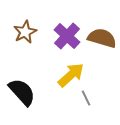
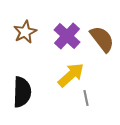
brown semicircle: moved 1 px down; rotated 36 degrees clockwise
black semicircle: rotated 44 degrees clockwise
gray line: rotated 14 degrees clockwise
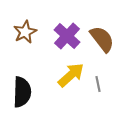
gray line: moved 12 px right, 14 px up
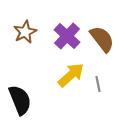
black semicircle: moved 2 px left, 8 px down; rotated 24 degrees counterclockwise
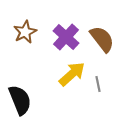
purple cross: moved 1 px left, 1 px down
yellow arrow: moved 1 px right, 1 px up
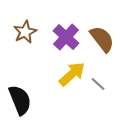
gray line: rotated 35 degrees counterclockwise
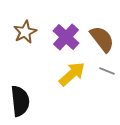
gray line: moved 9 px right, 13 px up; rotated 21 degrees counterclockwise
black semicircle: moved 1 px down; rotated 16 degrees clockwise
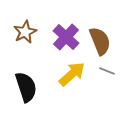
brown semicircle: moved 2 px left, 2 px down; rotated 16 degrees clockwise
black semicircle: moved 6 px right, 14 px up; rotated 12 degrees counterclockwise
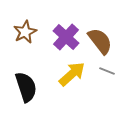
brown semicircle: rotated 16 degrees counterclockwise
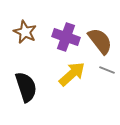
brown star: rotated 20 degrees counterclockwise
purple cross: rotated 24 degrees counterclockwise
gray line: moved 1 px up
